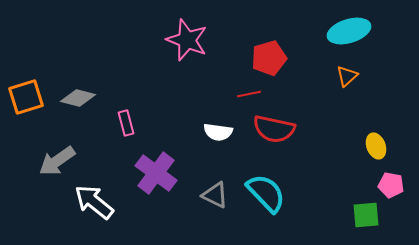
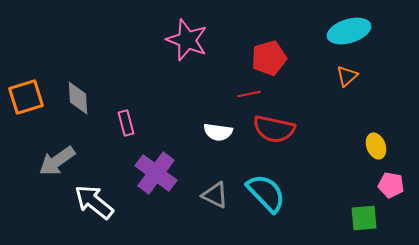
gray diamond: rotated 72 degrees clockwise
green square: moved 2 px left, 3 px down
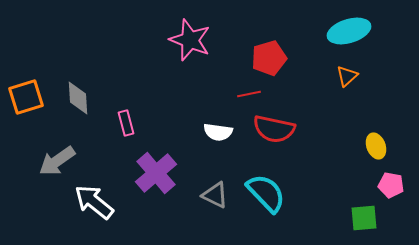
pink star: moved 3 px right
purple cross: rotated 12 degrees clockwise
